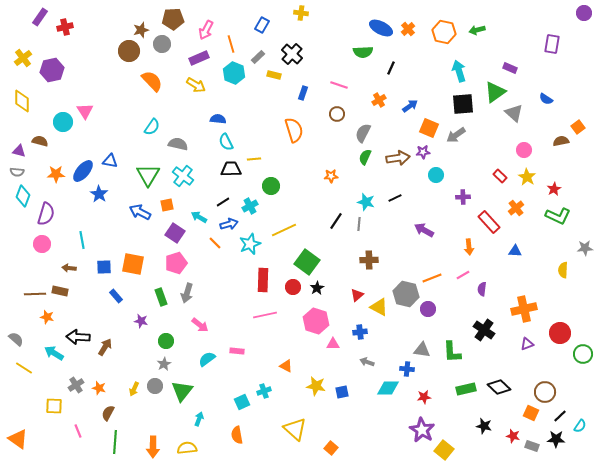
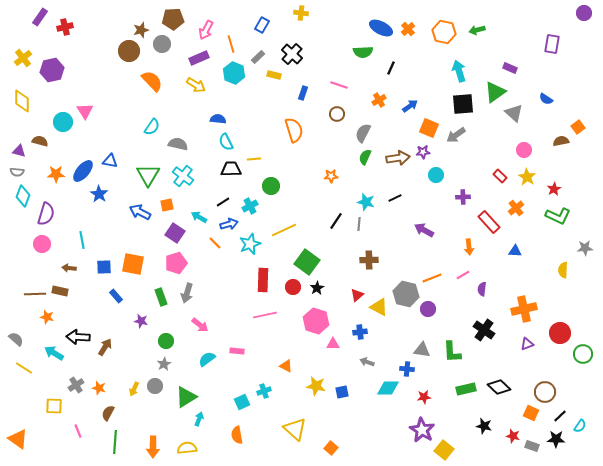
green triangle at (182, 391): moved 4 px right, 6 px down; rotated 20 degrees clockwise
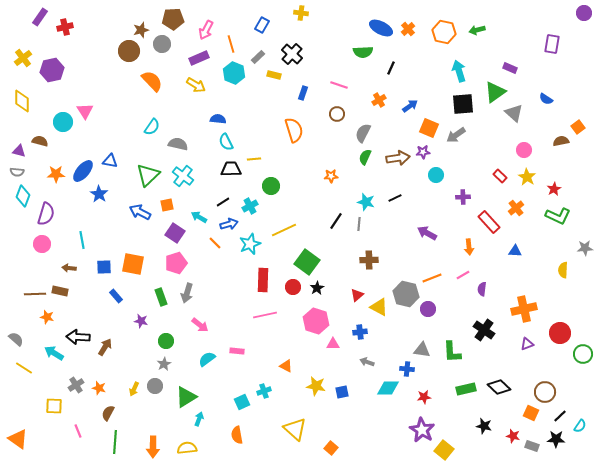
green triangle at (148, 175): rotated 15 degrees clockwise
purple arrow at (424, 230): moved 3 px right, 3 px down
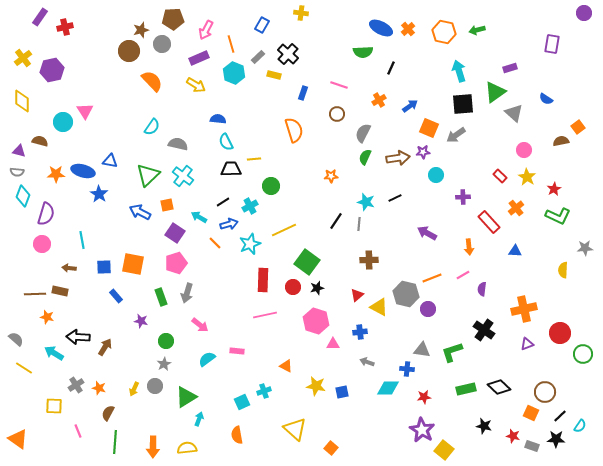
black cross at (292, 54): moved 4 px left
purple rectangle at (510, 68): rotated 40 degrees counterclockwise
blue ellipse at (83, 171): rotated 65 degrees clockwise
black star at (317, 288): rotated 16 degrees clockwise
green L-shape at (452, 352): rotated 75 degrees clockwise
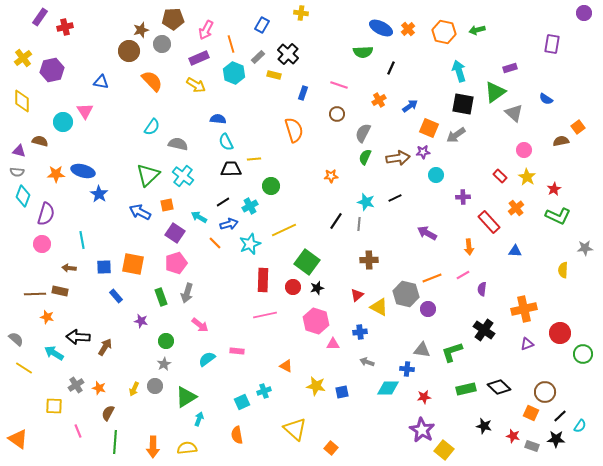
black square at (463, 104): rotated 15 degrees clockwise
blue triangle at (110, 161): moved 9 px left, 79 px up
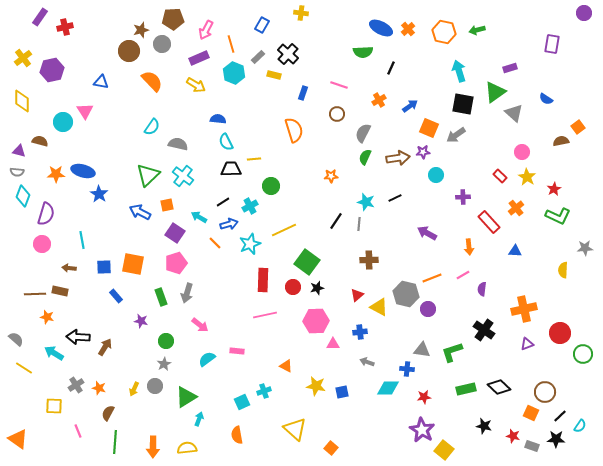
pink circle at (524, 150): moved 2 px left, 2 px down
pink hexagon at (316, 321): rotated 20 degrees counterclockwise
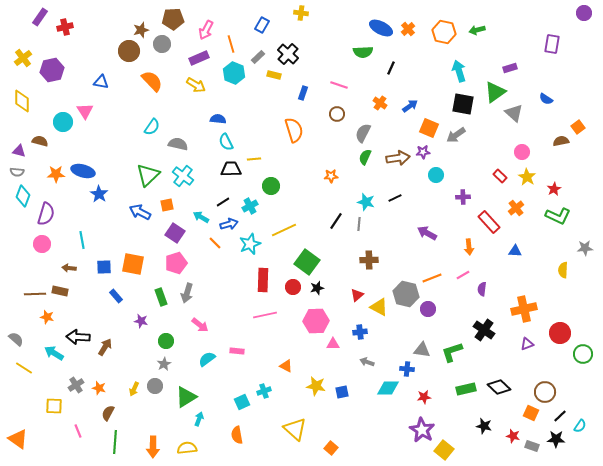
orange cross at (379, 100): moved 1 px right, 3 px down; rotated 24 degrees counterclockwise
cyan arrow at (199, 217): moved 2 px right
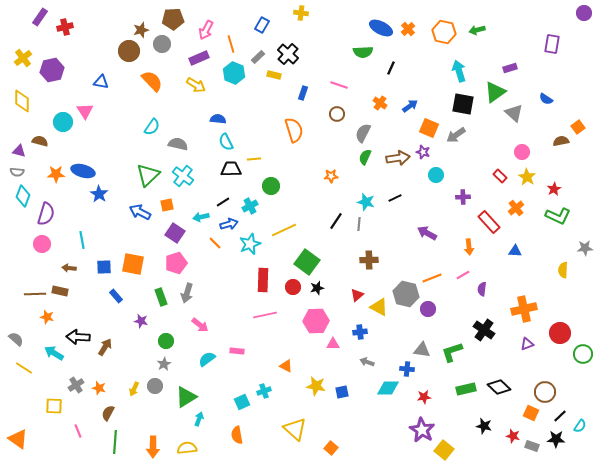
purple star at (423, 152): rotated 24 degrees clockwise
cyan arrow at (201, 217): rotated 42 degrees counterclockwise
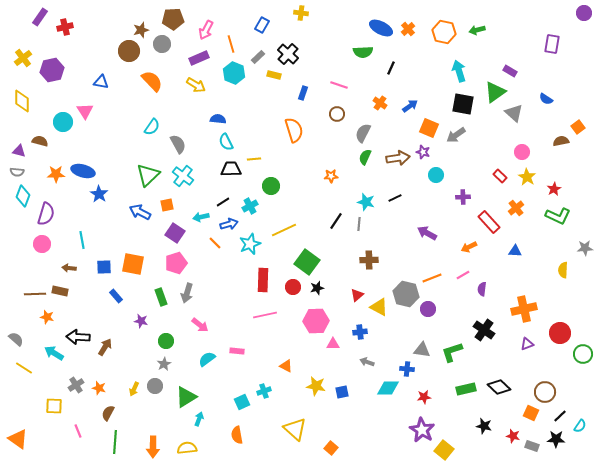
purple rectangle at (510, 68): moved 3 px down; rotated 48 degrees clockwise
gray semicircle at (178, 144): rotated 48 degrees clockwise
orange arrow at (469, 247): rotated 70 degrees clockwise
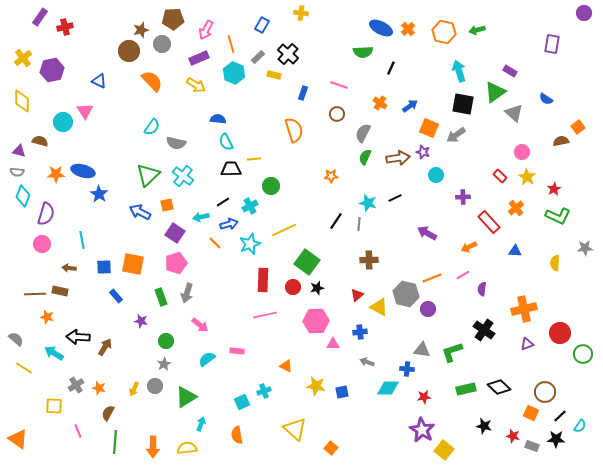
blue triangle at (101, 82): moved 2 px left, 1 px up; rotated 14 degrees clockwise
gray semicircle at (178, 144): moved 2 px left, 1 px up; rotated 132 degrees clockwise
cyan star at (366, 202): moved 2 px right, 1 px down
yellow semicircle at (563, 270): moved 8 px left, 7 px up
cyan arrow at (199, 419): moved 2 px right, 5 px down
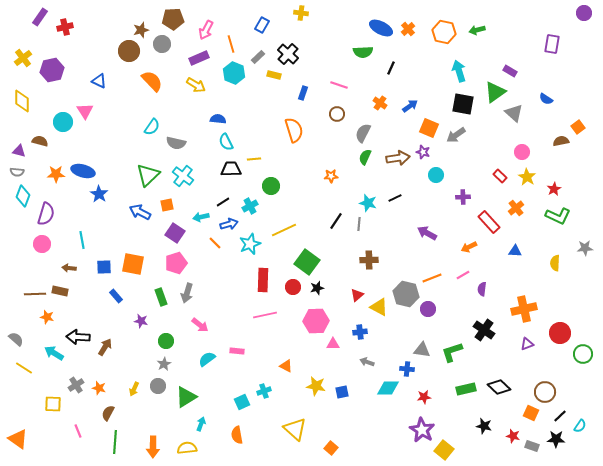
gray circle at (155, 386): moved 3 px right
yellow square at (54, 406): moved 1 px left, 2 px up
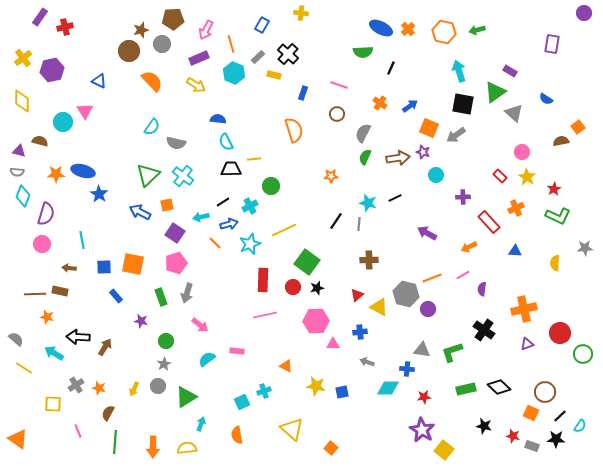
orange cross at (516, 208): rotated 14 degrees clockwise
yellow triangle at (295, 429): moved 3 px left
